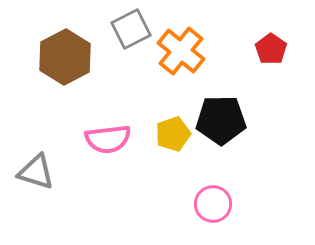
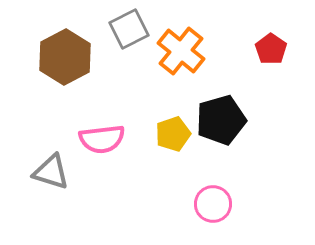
gray square: moved 2 px left
black pentagon: rotated 15 degrees counterclockwise
pink semicircle: moved 6 px left
gray triangle: moved 15 px right
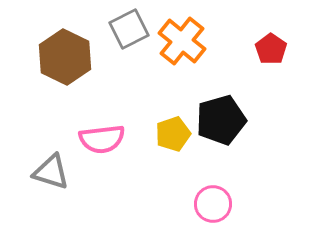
orange cross: moved 1 px right, 10 px up
brown hexagon: rotated 6 degrees counterclockwise
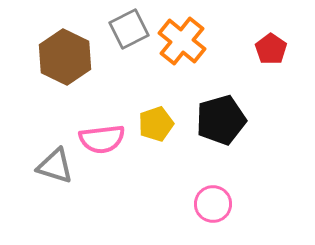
yellow pentagon: moved 17 px left, 10 px up
gray triangle: moved 4 px right, 6 px up
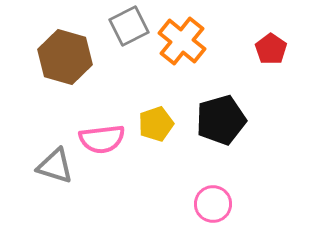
gray square: moved 3 px up
brown hexagon: rotated 10 degrees counterclockwise
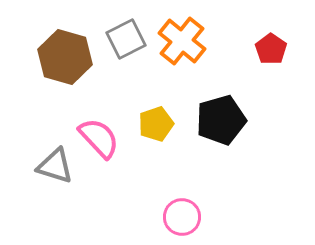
gray square: moved 3 px left, 13 px down
pink semicircle: moved 3 px left, 1 px up; rotated 126 degrees counterclockwise
pink circle: moved 31 px left, 13 px down
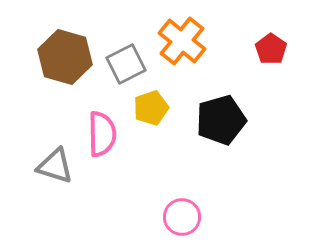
gray square: moved 25 px down
yellow pentagon: moved 5 px left, 16 px up
pink semicircle: moved 3 px right, 4 px up; rotated 42 degrees clockwise
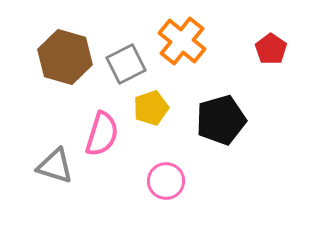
pink semicircle: rotated 18 degrees clockwise
pink circle: moved 16 px left, 36 px up
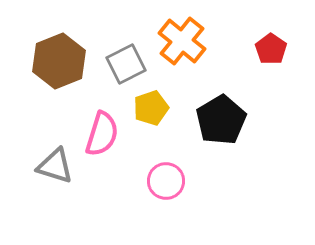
brown hexagon: moved 6 px left, 4 px down; rotated 22 degrees clockwise
black pentagon: rotated 15 degrees counterclockwise
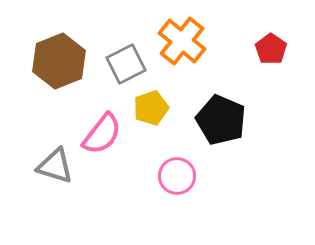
black pentagon: rotated 18 degrees counterclockwise
pink semicircle: rotated 21 degrees clockwise
pink circle: moved 11 px right, 5 px up
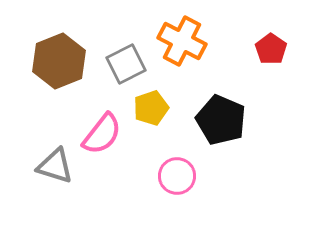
orange cross: rotated 12 degrees counterclockwise
